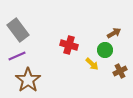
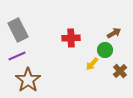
gray rectangle: rotated 10 degrees clockwise
red cross: moved 2 px right, 7 px up; rotated 18 degrees counterclockwise
yellow arrow: rotated 88 degrees clockwise
brown cross: rotated 16 degrees counterclockwise
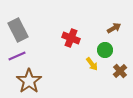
brown arrow: moved 5 px up
red cross: rotated 24 degrees clockwise
yellow arrow: rotated 80 degrees counterclockwise
brown star: moved 1 px right, 1 px down
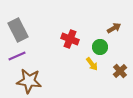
red cross: moved 1 px left, 1 px down
green circle: moved 5 px left, 3 px up
brown star: rotated 30 degrees counterclockwise
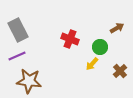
brown arrow: moved 3 px right
yellow arrow: rotated 80 degrees clockwise
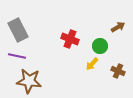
brown arrow: moved 1 px right, 1 px up
green circle: moved 1 px up
purple line: rotated 36 degrees clockwise
brown cross: moved 2 px left; rotated 24 degrees counterclockwise
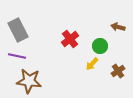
brown arrow: rotated 136 degrees counterclockwise
red cross: rotated 30 degrees clockwise
brown cross: rotated 32 degrees clockwise
